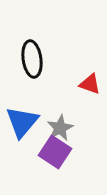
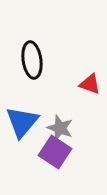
black ellipse: moved 1 px down
gray star: rotated 24 degrees counterclockwise
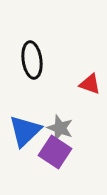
blue triangle: moved 3 px right, 9 px down; rotated 6 degrees clockwise
